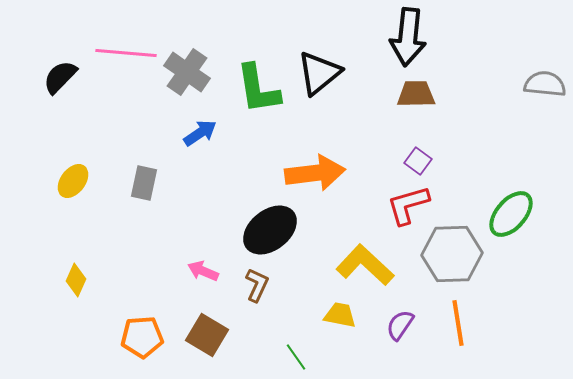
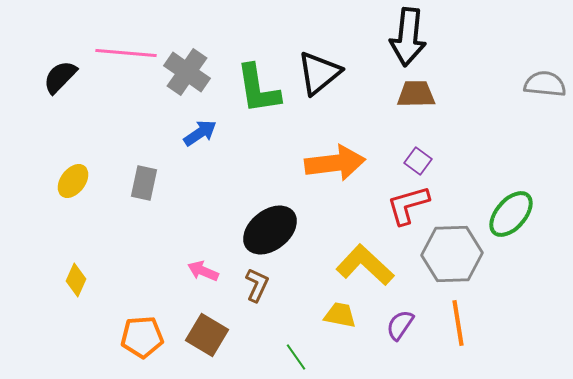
orange arrow: moved 20 px right, 10 px up
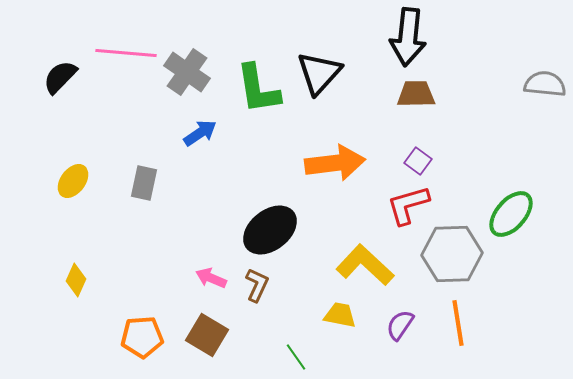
black triangle: rotated 9 degrees counterclockwise
pink arrow: moved 8 px right, 7 px down
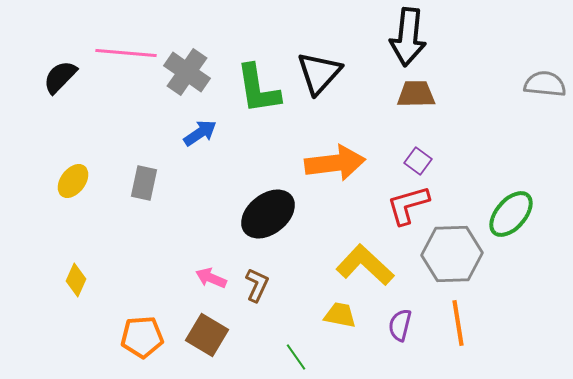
black ellipse: moved 2 px left, 16 px up
purple semicircle: rotated 20 degrees counterclockwise
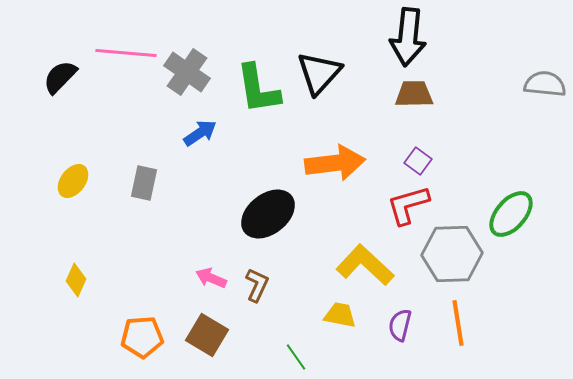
brown trapezoid: moved 2 px left
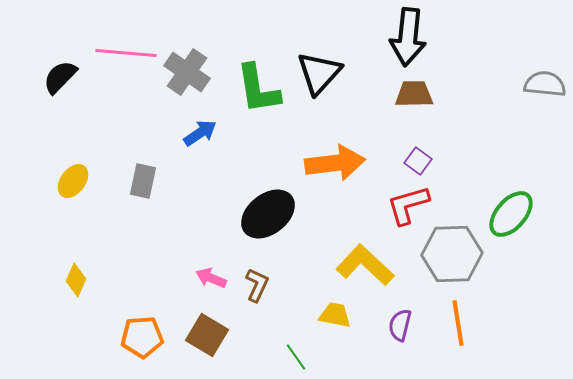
gray rectangle: moved 1 px left, 2 px up
yellow trapezoid: moved 5 px left
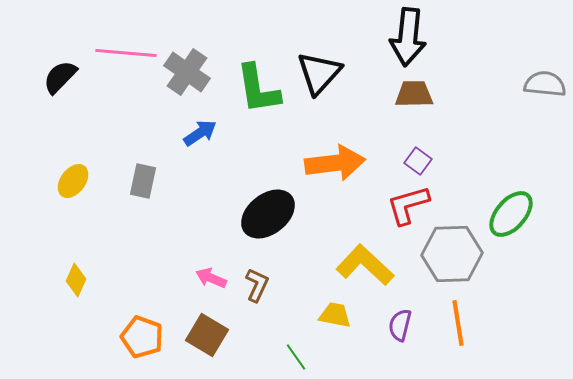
orange pentagon: rotated 24 degrees clockwise
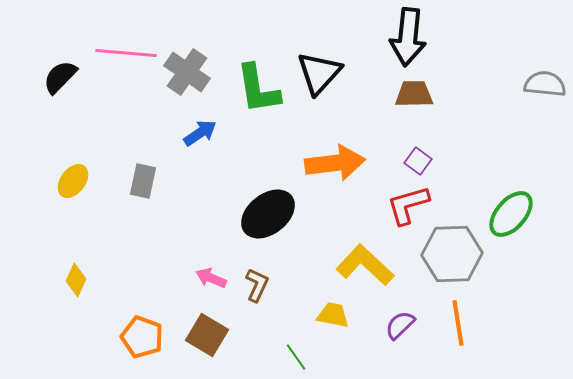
yellow trapezoid: moved 2 px left
purple semicircle: rotated 32 degrees clockwise
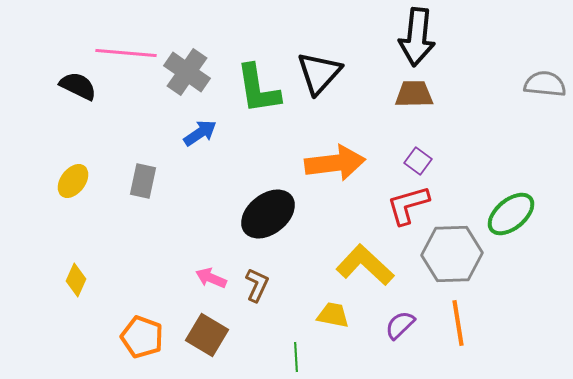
black arrow: moved 9 px right
black semicircle: moved 18 px right, 9 px down; rotated 72 degrees clockwise
green ellipse: rotated 9 degrees clockwise
green line: rotated 32 degrees clockwise
